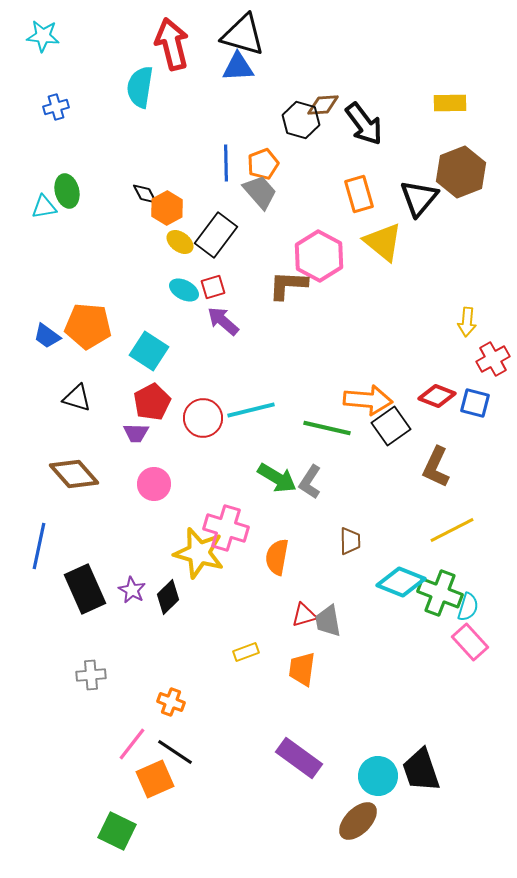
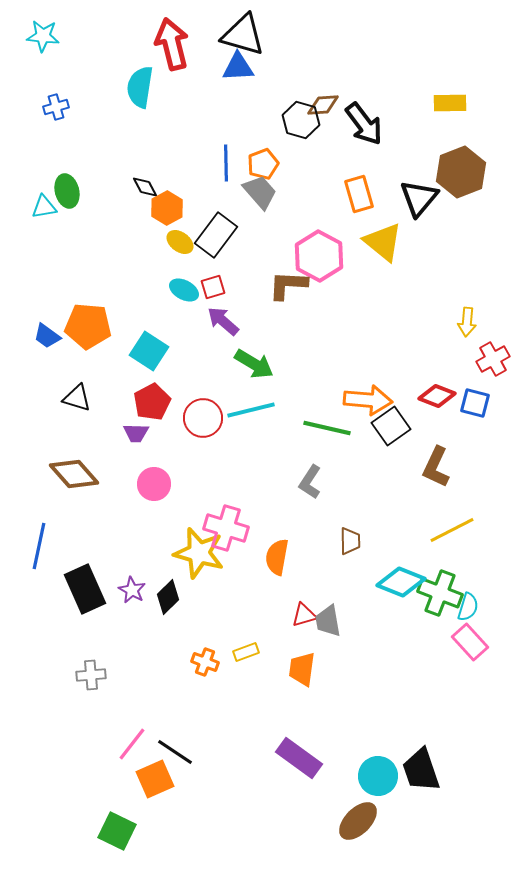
black diamond at (145, 194): moved 7 px up
green arrow at (277, 478): moved 23 px left, 114 px up
orange cross at (171, 702): moved 34 px right, 40 px up
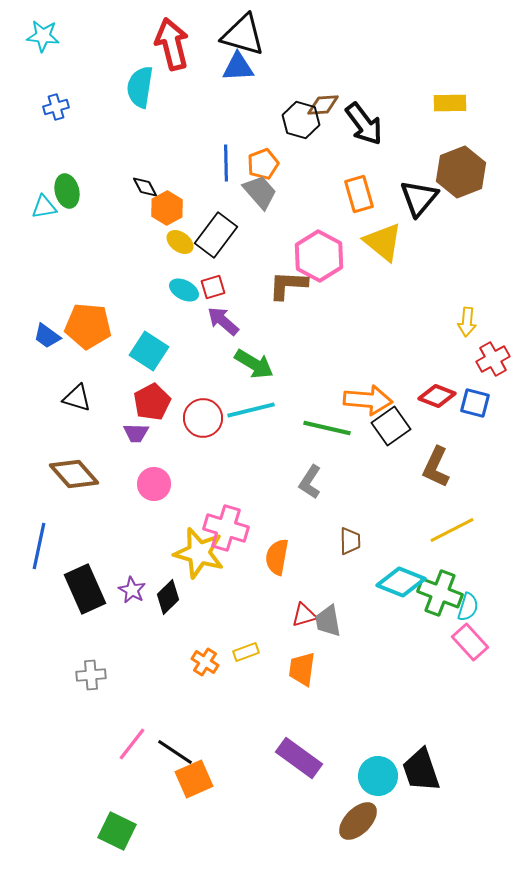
orange cross at (205, 662): rotated 12 degrees clockwise
orange square at (155, 779): moved 39 px right
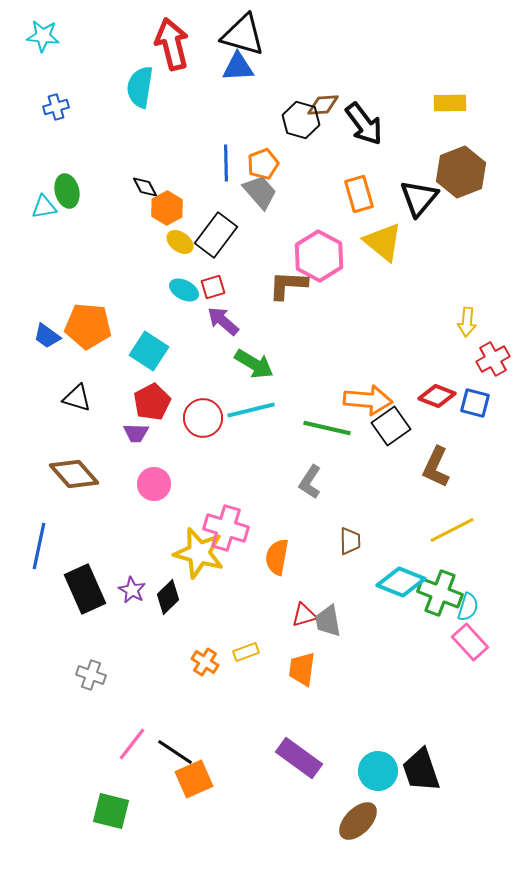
gray cross at (91, 675): rotated 24 degrees clockwise
cyan circle at (378, 776): moved 5 px up
green square at (117, 831): moved 6 px left, 20 px up; rotated 12 degrees counterclockwise
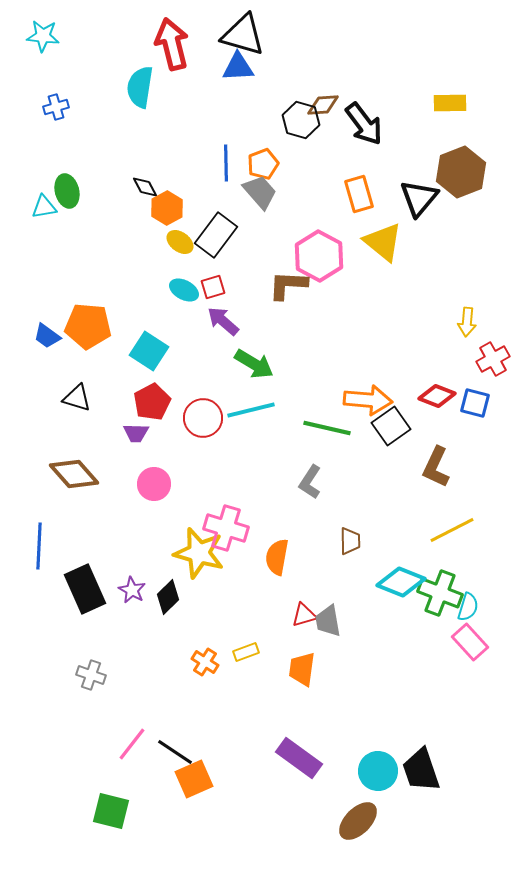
blue line at (39, 546): rotated 9 degrees counterclockwise
